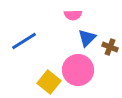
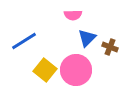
pink circle: moved 2 px left
yellow square: moved 4 px left, 12 px up
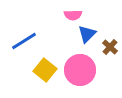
blue triangle: moved 4 px up
brown cross: rotated 21 degrees clockwise
pink circle: moved 4 px right
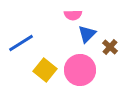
blue line: moved 3 px left, 2 px down
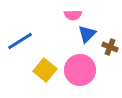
blue line: moved 1 px left, 2 px up
brown cross: rotated 21 degrees counterclockwise
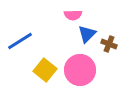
brown cross: moved 1 px left, 3 px up
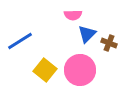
brown cross: moved 1 px up
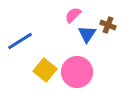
pink semicircle: rotated 138 degrees clockwise
blue triangle: rotated 12 degrees counterclockwise
brown cross: moved 1 px left, 18 px up
pink circle: moved 3 px left, 2 px down
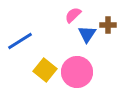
brown cross: rotated 21 degrees counterclockwise
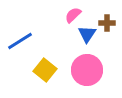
brown cross: moved 1 px left, 2 px up
pink circle: moved 10 px right, 2 px up
